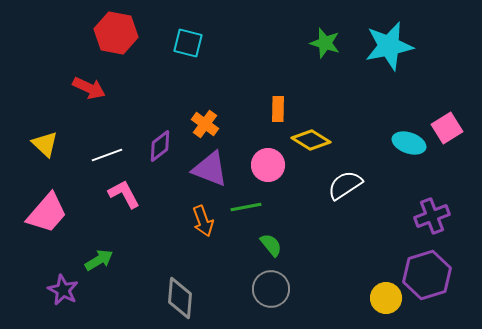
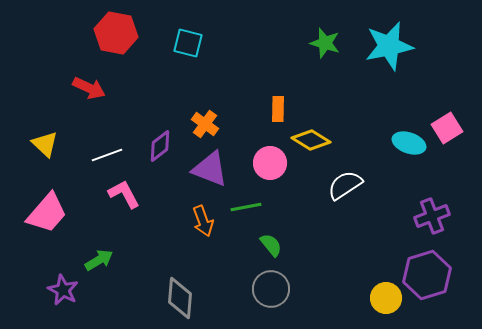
pink circle: moved 2 px right, 2 px up
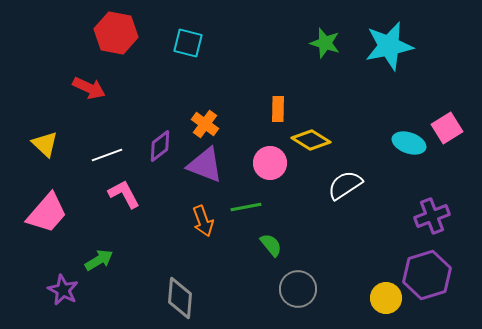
purple triangle: moved 5 px left, 4 px up
gray circle: moved 27 px right
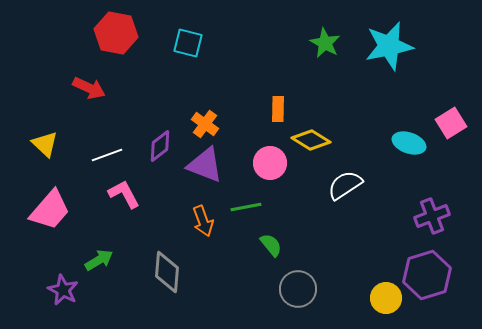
green star: rotated 12 degrees clockwise
pink square: moved 4 px right, 5 px up
pink trapezoid: moved 3 px right, 3 px up
gray diamond: moved 13 px left, 26 px up
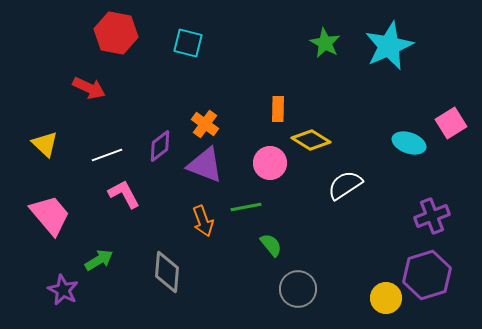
cyan star: rotated 12 degrees counterclockwise
pink trapezoid: moved 5 px down; rotated 81 degrees counterclockwise
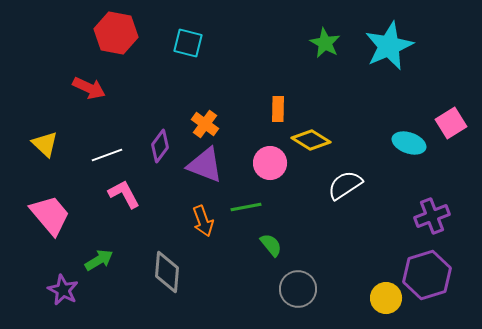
purple diamond: rotated 16 degrees counterclockwise
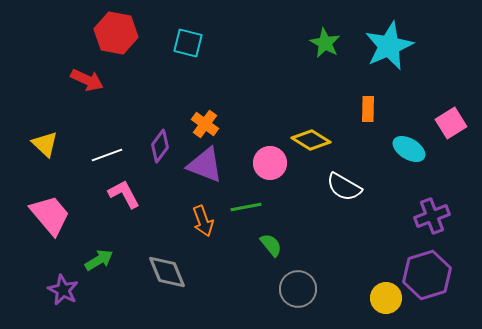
red arrow: moved 2 px left, 8 px up
orange rectangle: moved 90 px right
cyan ellipse: moved 6 px down; rotated 12 degrees clockwise
white semicircle: moved 1 px left, 2 px down; rotated 117 degrees counterclockwise
gray diamond: rotated 27 degrees counterclockwise
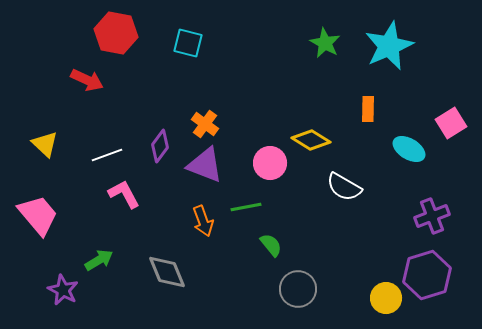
pink trapezoid: moved 12 px left
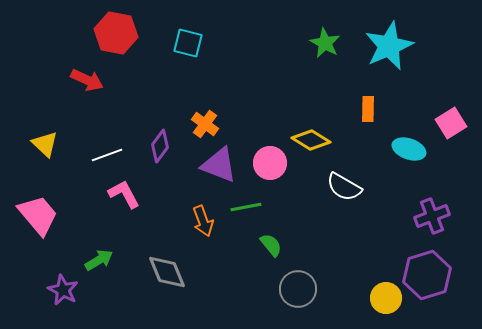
cyan ellipse: rotated 12 degrees counterclockwise
purple triangle: moved 14 px right
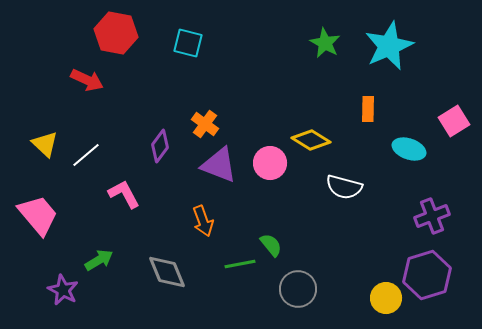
pink square: moved 3 px right, 2 px up
white line: moved 21 px left; rotated 20 degrees counterclockwise
white semicircle: rotated 15 degrees counterclockwise
green line: moved 6 px left, 57 px down
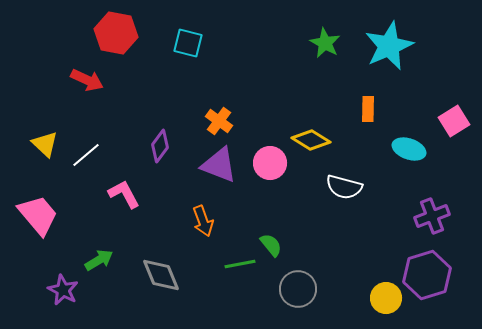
orange cross: moved 14 px right, 3 px up
gray diamond: moved 6 px left, 3 px down
